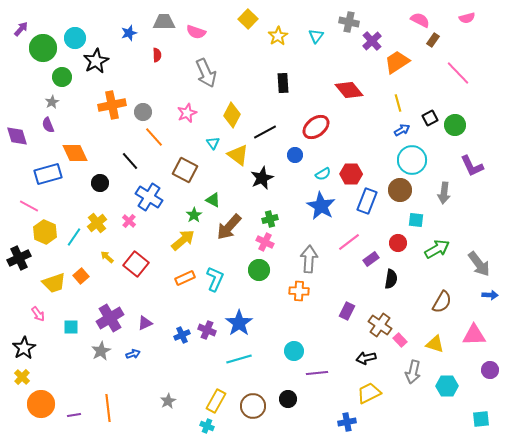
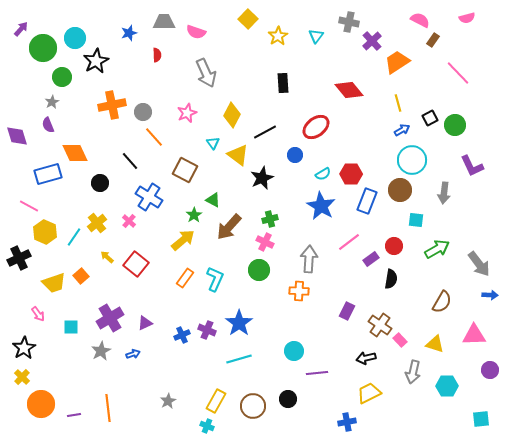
red circle at (398, 243): moved 4 px left, 3 px down
orange rectangle at (185, 278): rotated 30 degrees counterclockwise
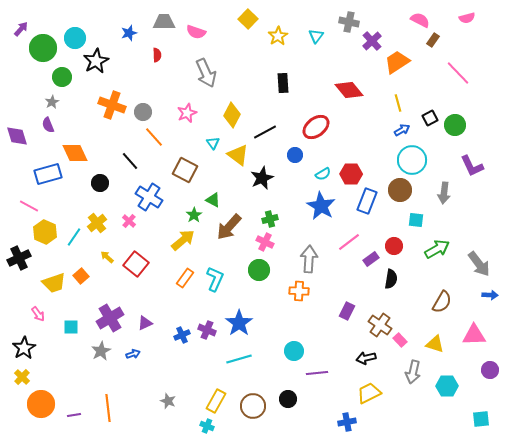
orange cross at (112, 105): rotated 32 degrees clockwise
gray star at (168, 401): rotated 21 degrees counterclockwise
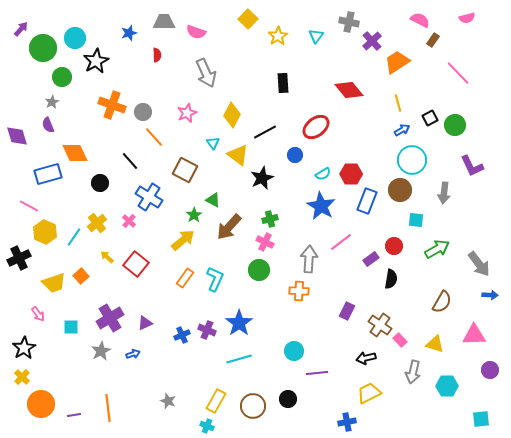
pink line at (349, 242): moved 8 px left
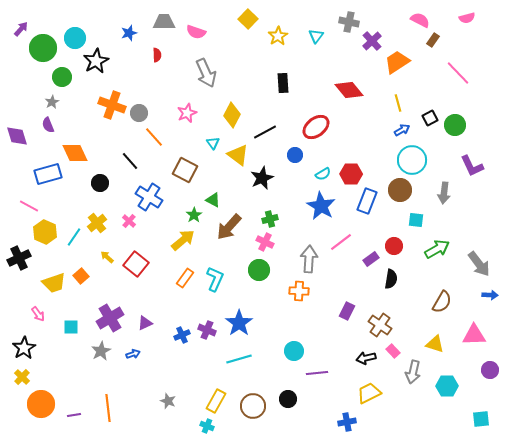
gray circle at (143, 112): moved 4 px left, 1 px down
pink rectangle at (400, 340): moved 7 px left, 11 px down
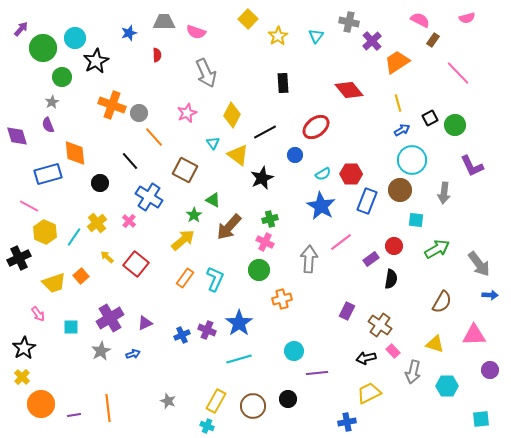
orange diamond at (75, 153): rotated 20 degrees clockwise
orange cross at (299, 291): moved 17 px left, 8 px down; rotated 18 degrees counterclockwise
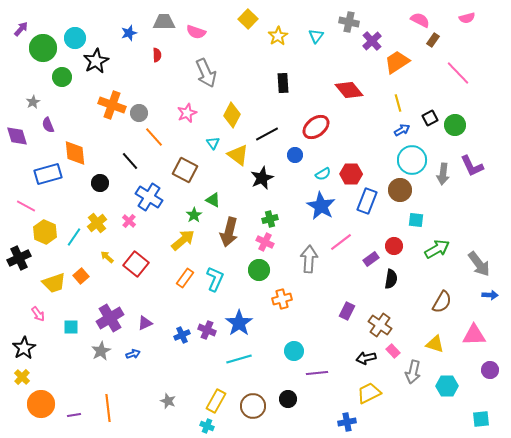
gray star at (52, 102): moved 19 px left
black line at (265, 132): moved 2 px right, 2 px down
gray arrow at (444, 193): moved 1 px left, 19 px up
pink line at (29, 206): moved 3 px left
brown arrow at (229, 227): moved 5 px down; rotated 28 degrees counterclockwise
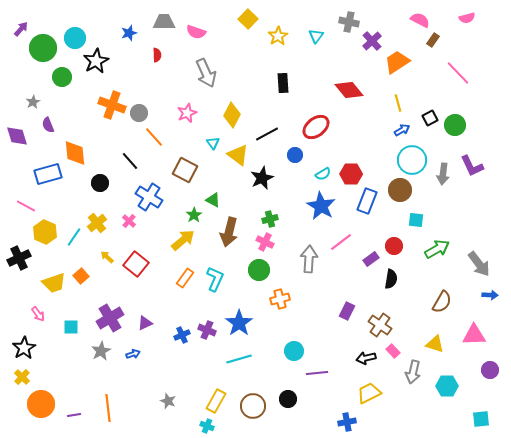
orange cross at (282, 299): moved 2 px left
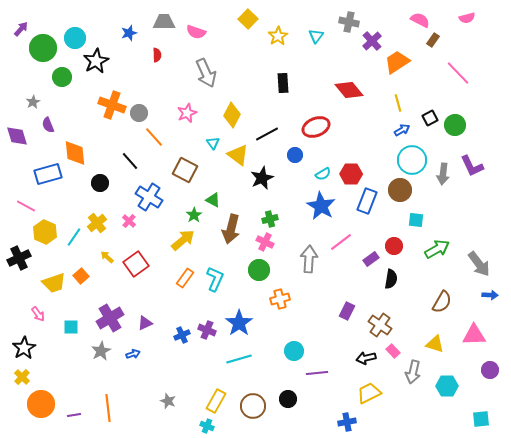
red ellipse at (316, 127): rotated 16 degrees clockwise
brown arrow at (229, 232): moved 2 px right, 3 px up
red square at (136, 264): rotated 15 degrees clockwise
